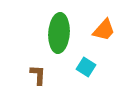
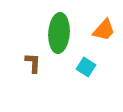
brown L-shape: moved 5 px left, 12 px up
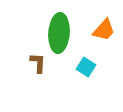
brown L-shape: moved 5 px right
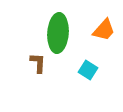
green ellipse: moved 1 px left
cyan square: moved 2 px right, 3 px down
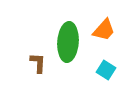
green ellipse: moved 10 px right, 9 px down
cyan square: moved 18 px right
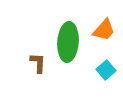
cyan square: rotated 18 degrees clockwise
